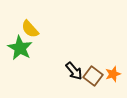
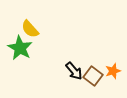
orange star: moved 3 px up
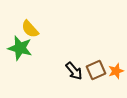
green star: rotated 15 degrees counterclockwise
orange star: moved 3 px right
brown square: moved 3 px right, 6 px up; rotated 30 degrees clockwise
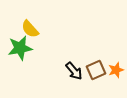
green star: rotated 25 degrees counterclockwise
orange star: moved 1 px up
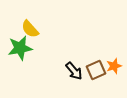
orange star: moved 2 px left, 4 px up
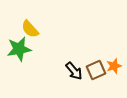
green star: moved 1 px left, 1 px down
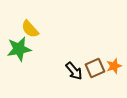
brown square: moved 1 px left, 2 px up
